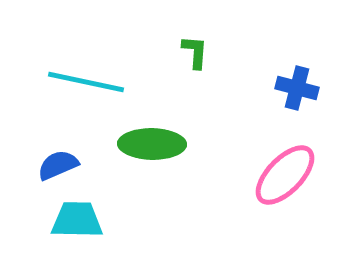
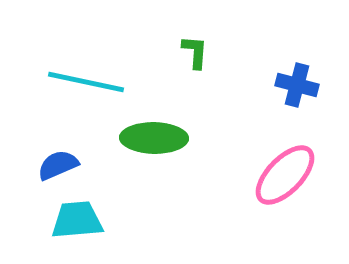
blue cross: moved 3 px up
green ellipse: moved 2 px right, 6 px up
cyan trapezoid: rotated 6 degrees counterclockwise
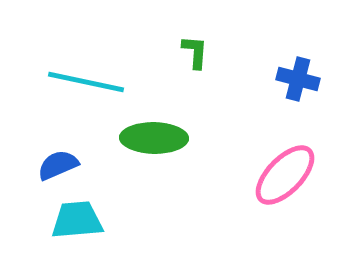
blue cross: moved 1 px right, 6 px up
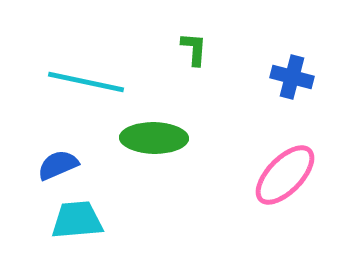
green L-shape: moved 1 px left, 3 px up
blue cross: moved 6 px left, 2 px up
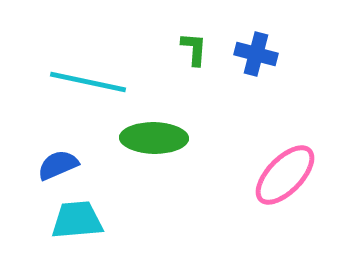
blue cross: moved 36 px left, 23 px up
cyan line: moved 2 px right
